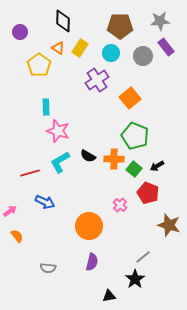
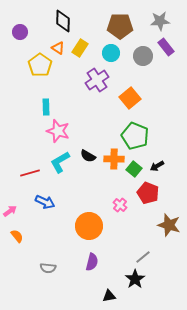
yellow pentagon: moved 1 px right
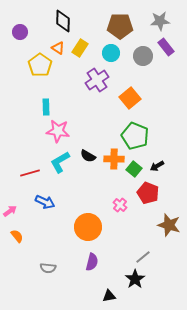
pink star: rotated 10 degrees counterclockwise
orange circle: moved 1 px left, 1 px down
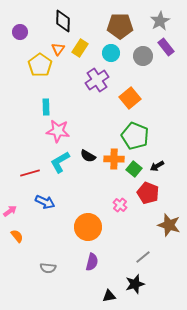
gray star: rotated 24 degrees counterclockwise
orange triangle: moved 1 px down; rotated 32 degrees clockwise
black star: moved 5 px down; rotated 18 degrees clockwise
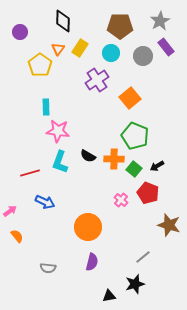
cyan L-shape: rotated 40 degrees counterclockwise
pink cross: moved 1 px right, 5 px up
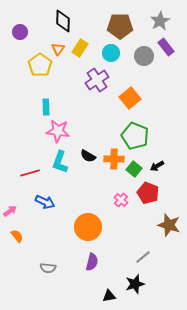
gray circle: moved 1 px right
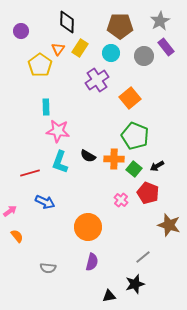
black diamond: moved 4 px right, 1 px down
purple circle: moved 1 px right, 1 px up
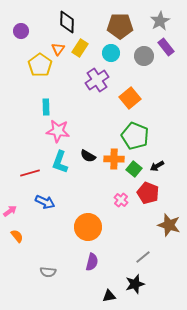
gray semicircle: moved 4 px down
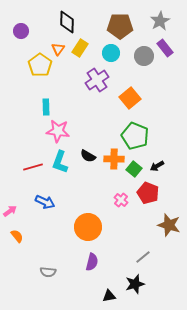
purple rectangle: moved 1 px left, 1 px down
red line: moved 3 px right, 6 px up
